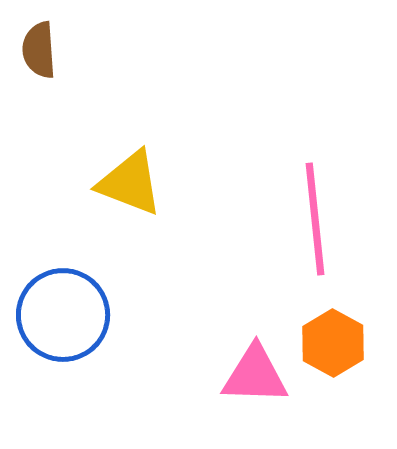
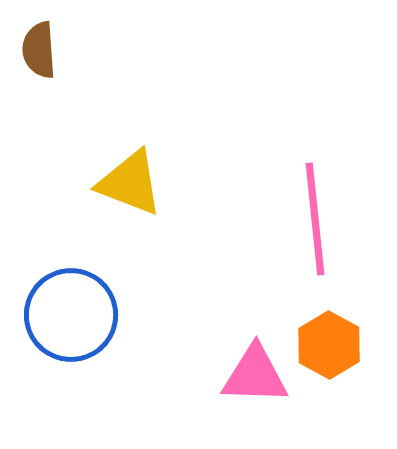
blue circle: moved 8 px right
orange hexagon: moved 4 px left, 2 px down
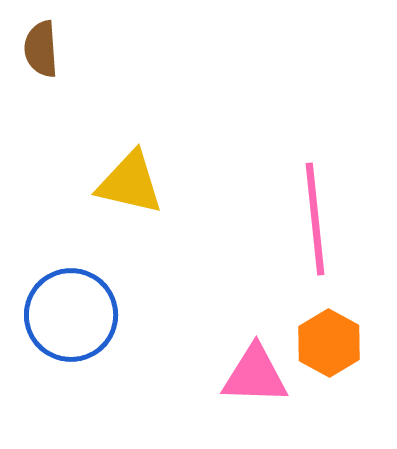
brown semicircle: moved 2 px right, 1 px up
yellow triangle: rotated 8 degrees counterclockwise
orange hexagon: moved 2 px up
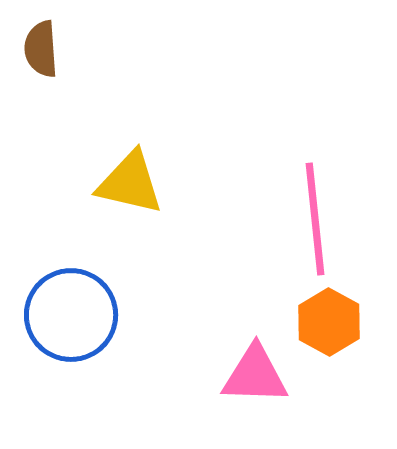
orange hexagon: moved 21 px up
